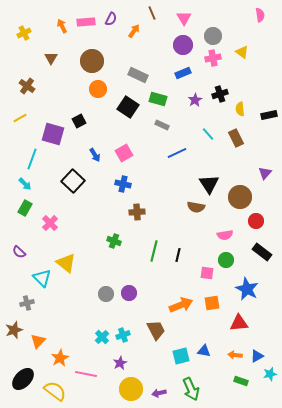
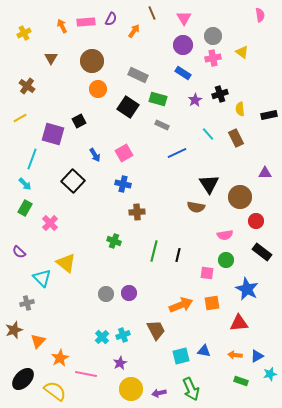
blue rectangle at (183, 73): rotated 56 degrees clockwise
purple triangle at (265, 173): rotated 48 degrees clockwise
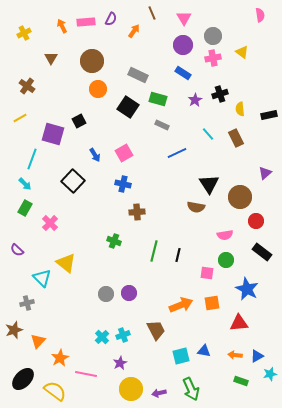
purple triangle at (265, 173): rotated 40 degrees counterclockwise
purple semicircle at (19, 252): moved 2 px left, 2 px up
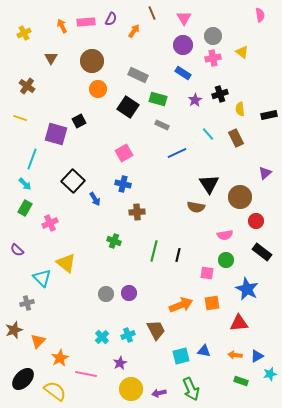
yellow line at (20, 118): rotated 48 degrees clockwise
purple square at (53, 134): moved 3 px right
blue arrow at (95, 155): moved 44 px down
pink cross at (50, 223): rotated 21 degrees clockwise
cyan cross at (123, 335): moved 5 px right
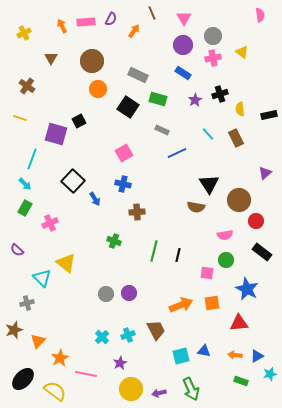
gray rectangle at (162, 125): moved 5 px down
brown circle at (240, 197): moved 1 px left, 3 px down
